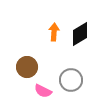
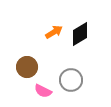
orange arrow: rotated 54 degrees clockwise
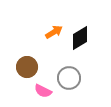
black diamond: moved 4 px down
gray circle: moved 2 px left, 2 px up
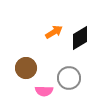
brown circle: moved 1 px left, 1 px down
pink semicircle: moved 1 px right; rotated 24 degrees counterclockwise
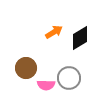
pink semicircle: moved 2 px right, 6 px up
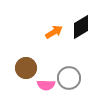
black diamond: moved 1 px right, 11 px up
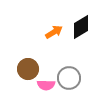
brown circle: moved 2 px right, 1 px down
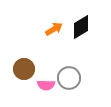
orange arrow: moved 3 px up
brown circle: moved 4 px left
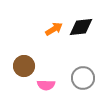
black diamond: rotated 25 degrees clockwise
brown circle: moved 3 px up
gray circle: moved 14 px right
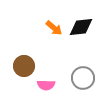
orange arrow: moved 1 px up; rotated 72 degrees clockwise
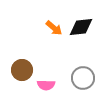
brown circle: moved 2 px left, 4 px down
